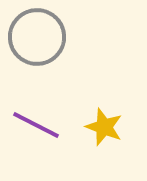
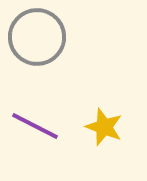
purple line: moved 1 px left, 1 px down
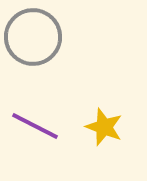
gray circle: moved 4 px left
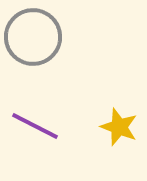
yellow star: moved 15 px right
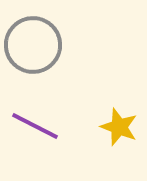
gray circle: moved 8 px down
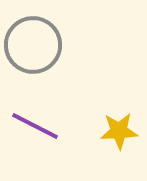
yellow star: moved 4 px down; rotated 24 degrees counterclockwise
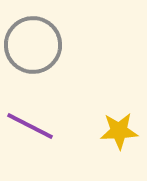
purple line: moved 5 px left
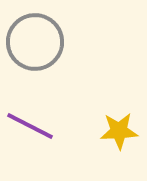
gray circle: moved 2 px right, 3 px up
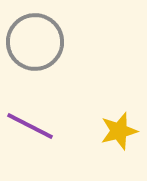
yellow star: rotated 12 degrees counterclockwise
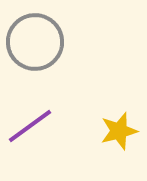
purple line: rotated 63 degrees counterclockwise
